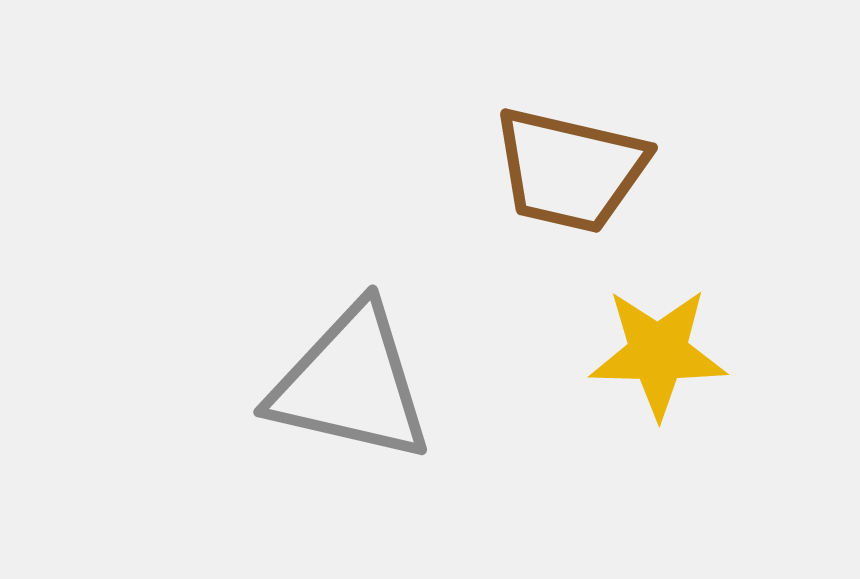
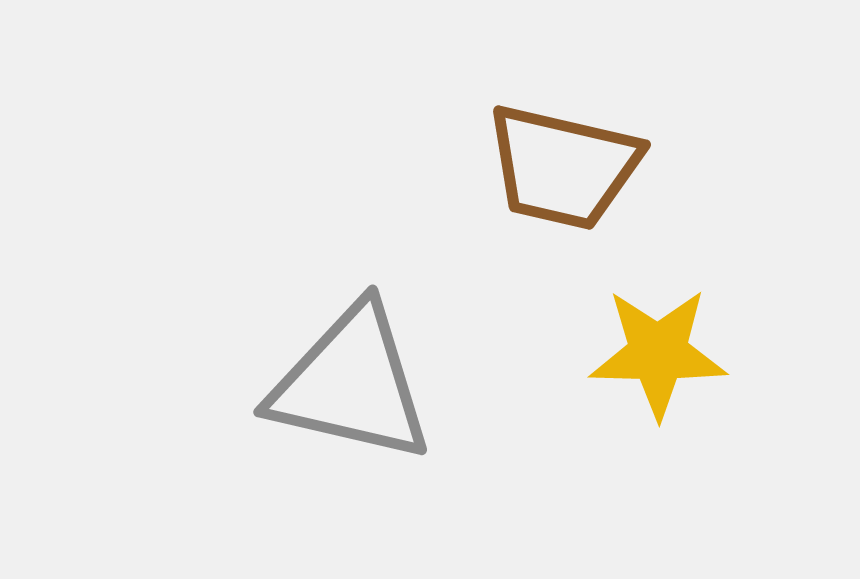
brown trapezoid: moved 7 px left, 3 px up
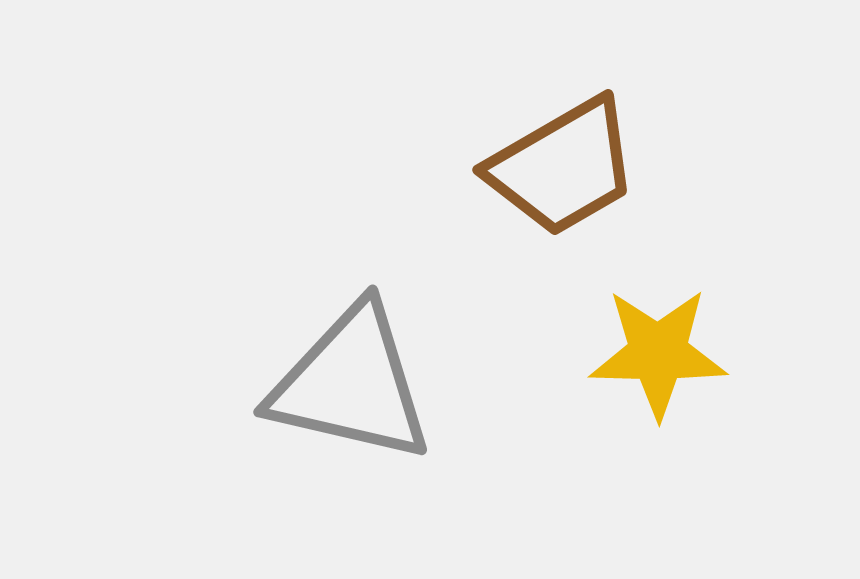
brown trapezoid: rotated 43 degrees counterclockwise
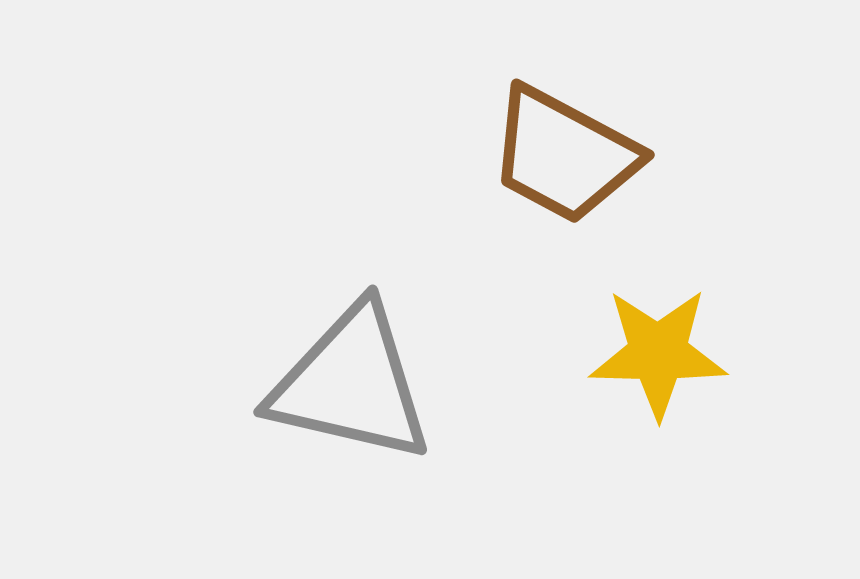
brown trapezoid: moved 1 px right, 12 px up; rotated 58 degrees clockwise
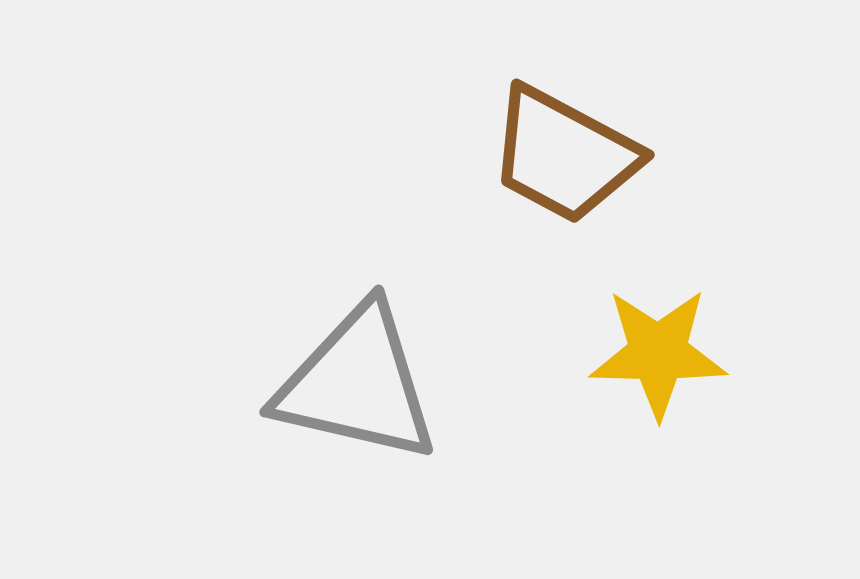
gray triangle: moved 6 px right
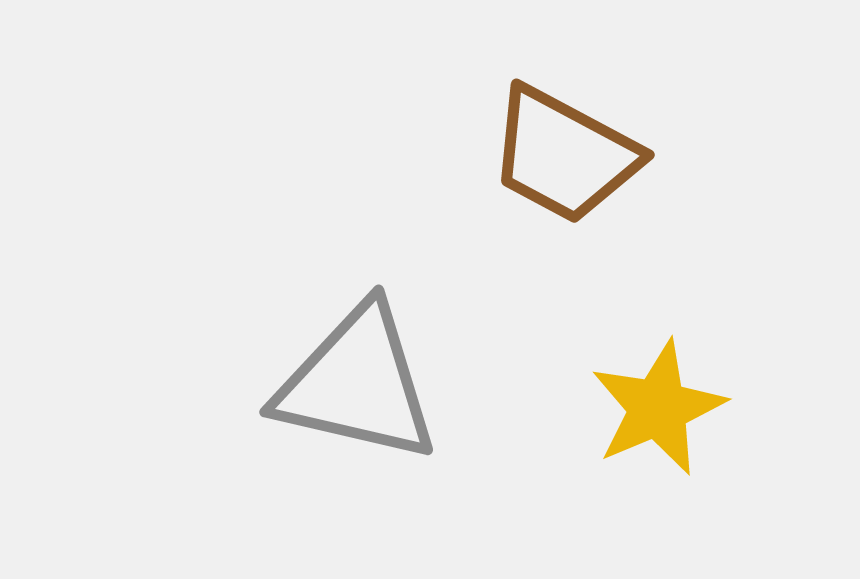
yellow star: moved 55 px down; rotated 24 degrees counterclockwise
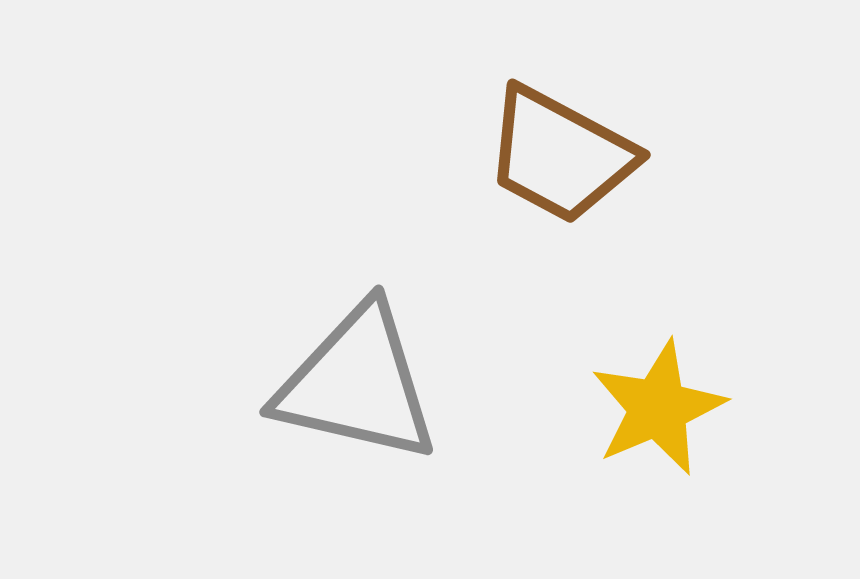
brown trapezoid: moved 4 px left
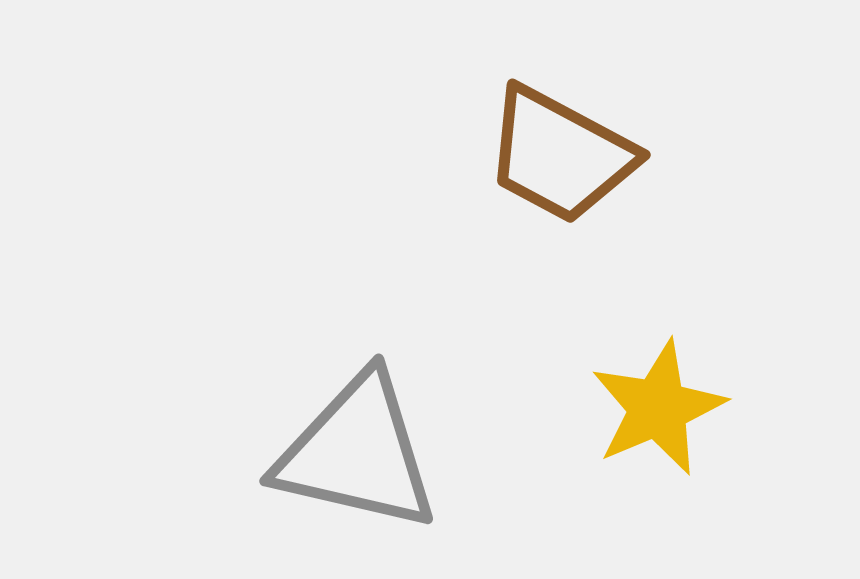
gray triangle: moved 69 px down
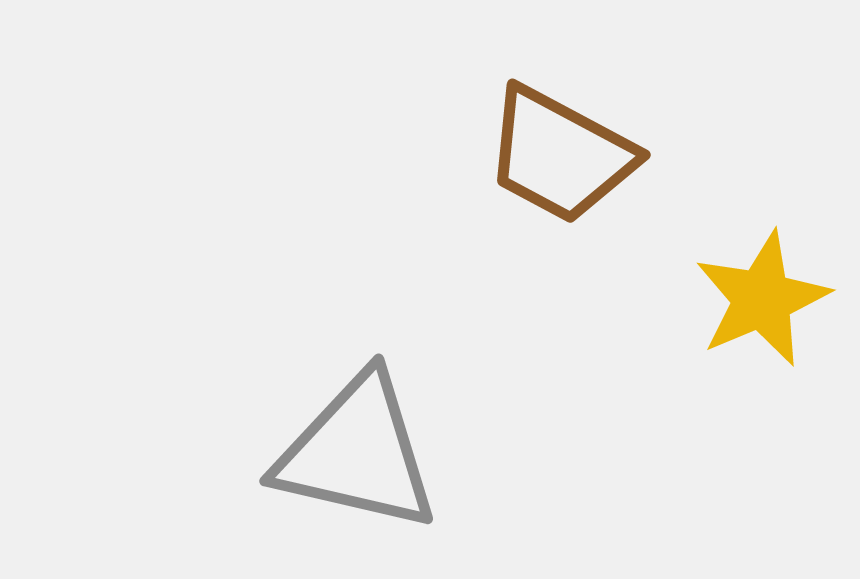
yellow star: moved 104 px right, 109 px up
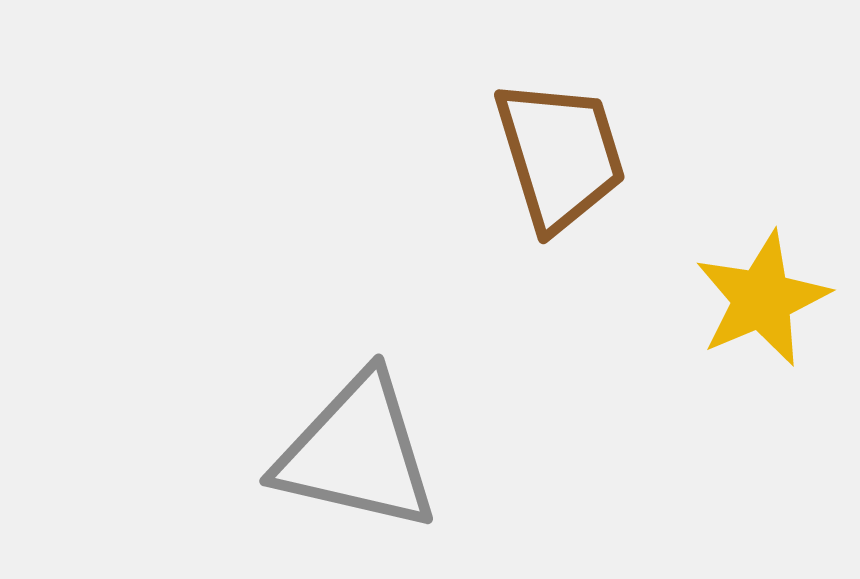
brown trapezoid: rotated 135 degrees counterclockwise
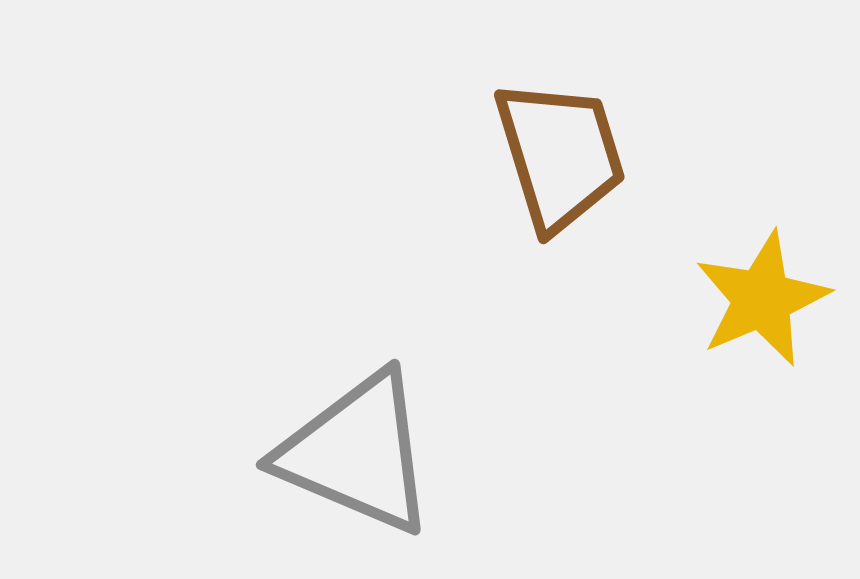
gray triangle: rotated 10 degrees clockwise
